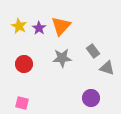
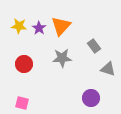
yellow star: rotated 21 degrees counterclockwise
gray rectangle: moved 1 px right, 5 px up
gray triangle: moved 1 px right, 1 px down
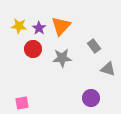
red circle: moved 9 px right, 15 px up
pink square: rotated 24 degrees counterclockwise
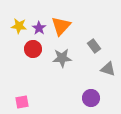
pink square: moved 1 px up
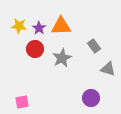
orange triangle: rotated 45 degrees clockwise
red circle: moved 2 px right
gray star: rotated 24 degrees counterclockwise
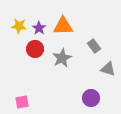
orange triangle: moved 2 px right
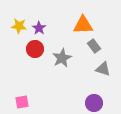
orange triangle: moved 20 px right, 1 px up
gray triangle: moved 5 px left
purple circle: moved 3 px right, 5 px down
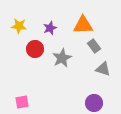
purple star: moved 11 px right; rotated 16 degrees clockwise
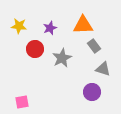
purple circle: moved 2 px left, 11 px up
